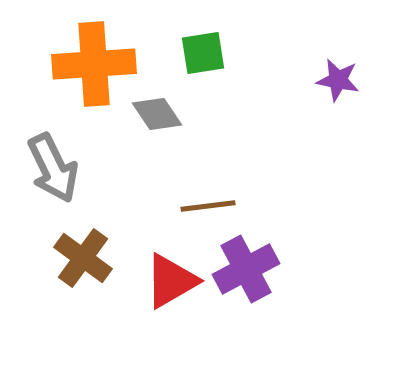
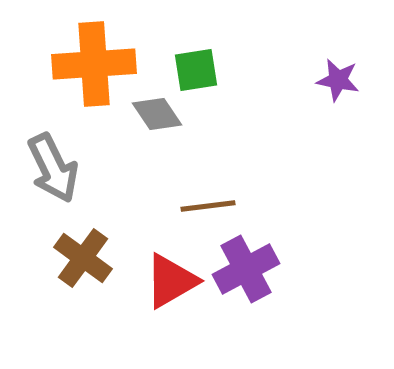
green square: moved 7 px left, 17 px down
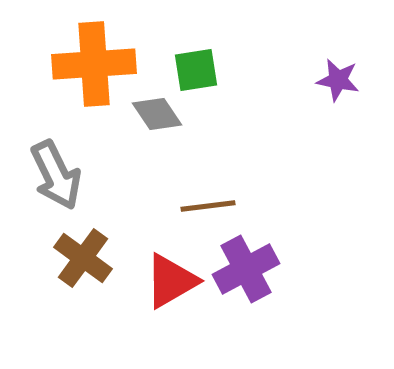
gray arrow: moved 3 px right, 7 px down
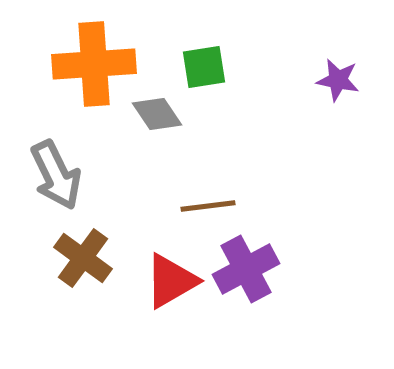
green square: moved 8 px right, 3 px up
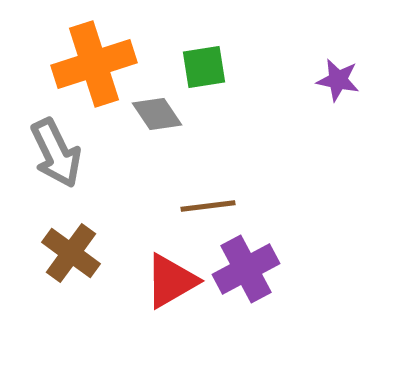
orange cross: rotated 14 degrees counterclockwise
gray arrow: moved 22 px up
brown cross: moved 12 px left, 5 px up
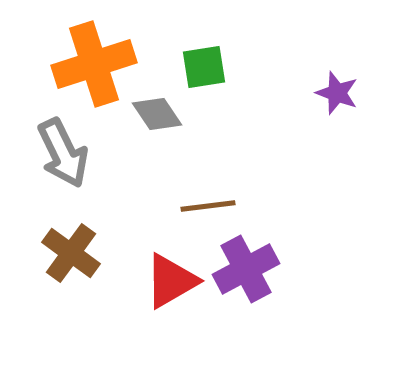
purple star: moved 1 px left, 13 px down; rotated 9 degrees clockwise
gray arrow: moved 7 px right
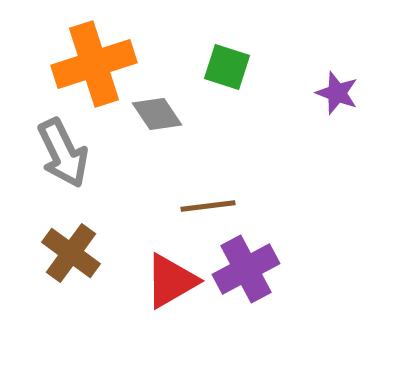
green square: moved 23 px right; rotated 27 degrees clockwise
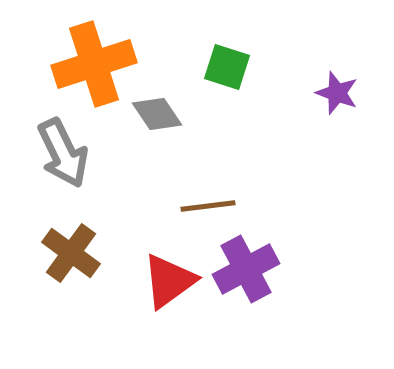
red triangle: moved 2 px left; rotated 6 degrees counterclockwise
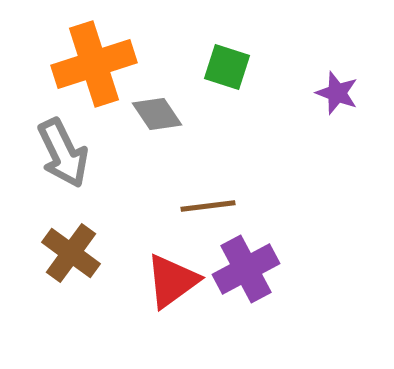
red triangle: moved 3 px right
